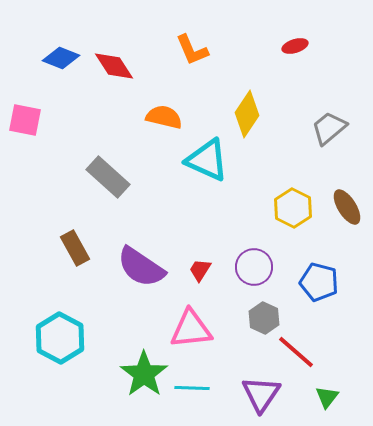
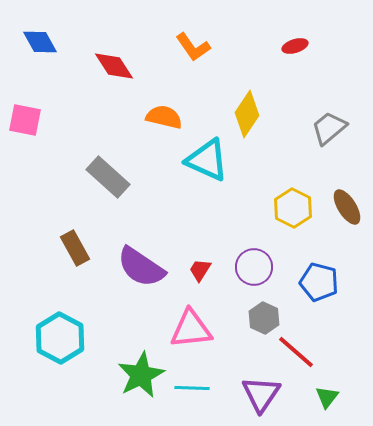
orange L-shape: moved 1 px right, 3 px up; rotated 12 degrees counterclockwise
blue diamond: moved 21 px left, 16 px up; rotated 39 degrees clockwise
green star: moved 3 px left, 1 px down; rotated 9 degrees clockwise
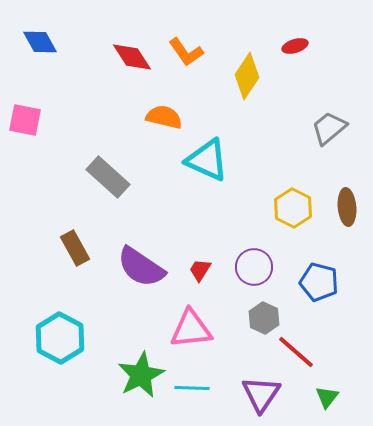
orange L-shape: moved 7 px left, 5 px down
red diamond: moved 18 px right, 9 px up
yellow diamond: moved 38 px up
brown ellipse: rotated 27 degrees clockwise
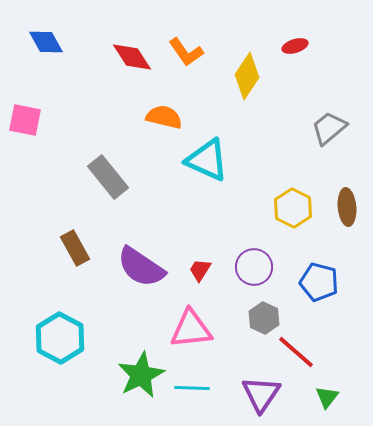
blue diamond: moved 6 px right
gray rectangle: rotated 9 degrees clockwise
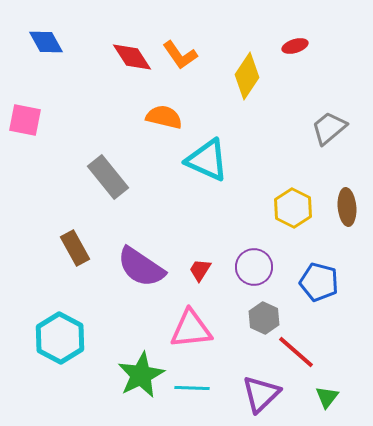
orange L-shape: moved 6 px left, 3 px down
purple triangle: rotated 12 degrees clockwise
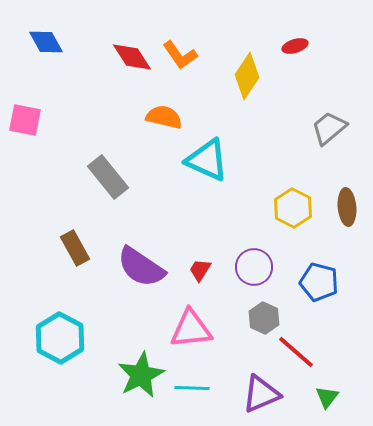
purple triangle: rotated 21 degrees clockwise
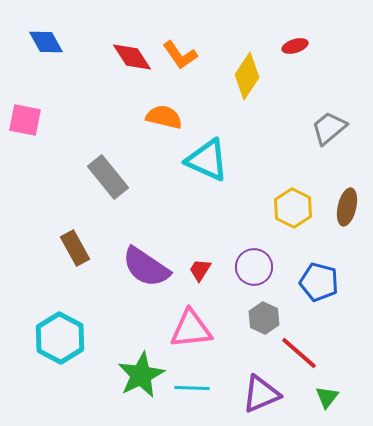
brown ellipse: rotated 18 degrees clockwise
purple semicircle: moved 5 px right
red line: moved 3 px right, 1 px down
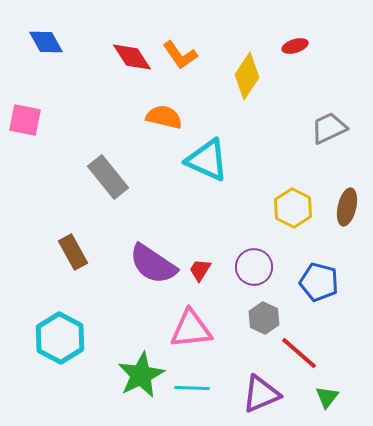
gray trapezoid: rotated 15 degrees clockwise
brown rectangle: moved 2 px left, 4 px down
purple semicircle: moved 7 px right, 3 px up
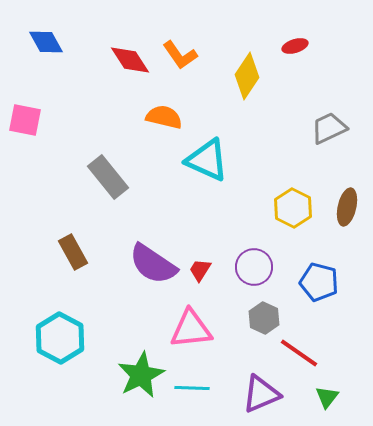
red diamond: moved 2 px left, 3 px down
red line: rotated 6 degrees counterclockwise
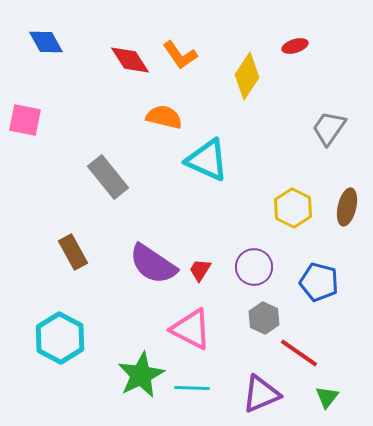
gray trapezoid: rotated 30 degrees counterclockwise
pink triangle: rotated 33 degrees clockwise
